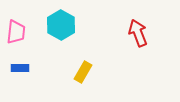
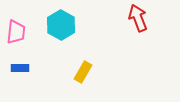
red arrow: moved 15 px up
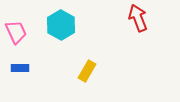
pink trapezoid: rotated 30 degrees counterclockwise
yellow rectangle: moved 4 px right, 1 px up
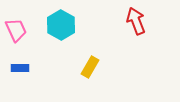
red arrow: moved 2 px left, 3 px down
pink trapezoid: moved 2 px up
yellow rectangle: moved 3 px right, 4 px up
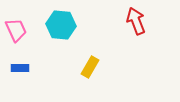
cyan hexagon: rotated 24 degrees counterclockwise
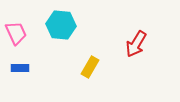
red arrow: moved 23 px down; rotated 128 degrees counterclockwise
pink trapezoid: moved 3 px down
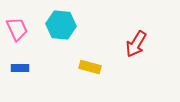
pink trapezoid: moved 1 px right, 4 px up
yellow rectangle: rotated 75 degrees clockwise
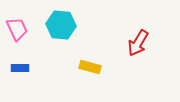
red arrow: moved 2 px right, 1 px up
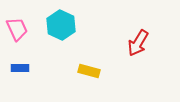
cyan hexagon: rotated 20 degrees clockwise
yellow rectangle: moved 1 px left, 4 px down
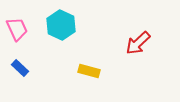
red arrow: rotated 16 degrees clockwise
blue rectangle: rotated 42 degrees clockwise
